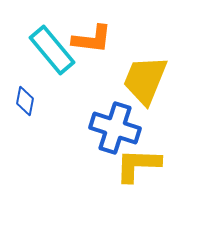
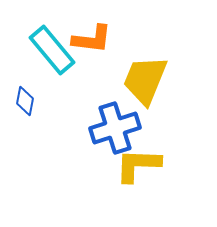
blue cross: rotated 36 degrees counterclockwise
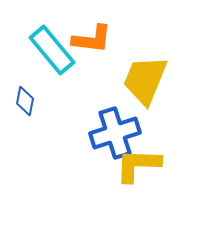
blue cross: moved 5 px down
